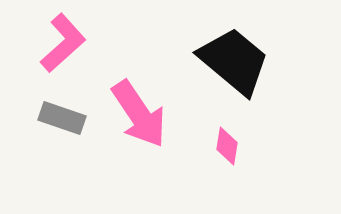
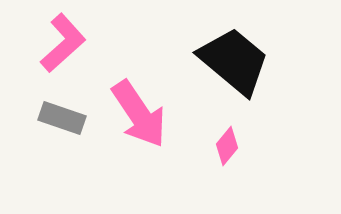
pink diamond: rotated 30 degrees clockwise
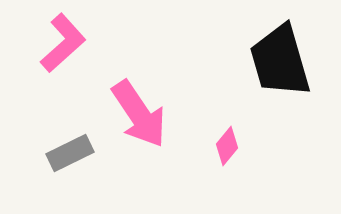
black trapezoid: moved 46 px right; rotated 146 degrees counterclockwise
gray rectangle: moved 8 px right, 35 px down; rotated 45 degrees counterclockwise
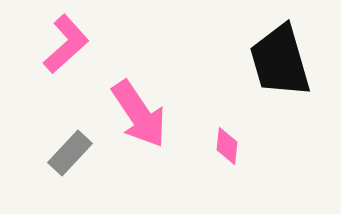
pink L-shape: moved 3 px right, 1 px down
pink diamond: rotated 33 degrees counterclockwise
gray rectangle: rotated 21 degrees counterclockwise
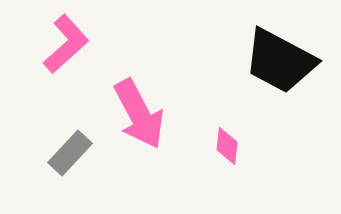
black trapezoid: rotated 46 degrees counterclockwise
pink arrow: rotated 6 degrees clockwise
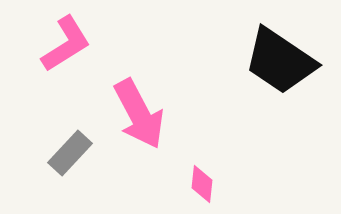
pink L-shape: rotated 10 degrees clockwise
black trapezoid: rotated 6 degrees clockwise
pink diamond: moved 25 px left, 38 px down
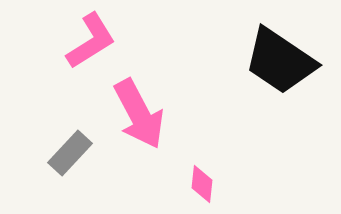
pink L-shape: moved 25 px right, 3 px up
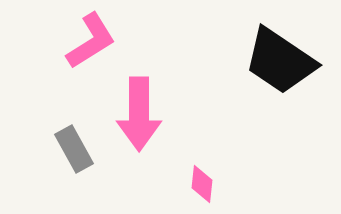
pink arrow: rotated 28 degrees clockwise
gray rectangle: moved 4 px right, 4 px up; rotated 72 degrees counterclockwise
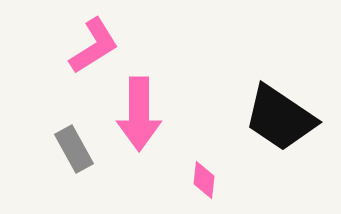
pink L-shape: moved 3 px right, 5 px down
black trapezoid: moved 57 px down
pink diamond: moved 2 px right, 4 px up
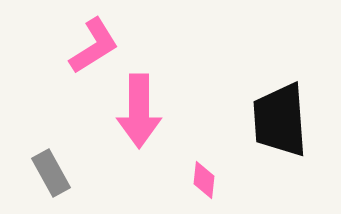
pink arrow: moved 3 px up
black trapezoid: moved 2 px down; rotated 52 degrees clockwise
gray rectangle: moved 23 px left, 24 px down
